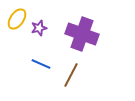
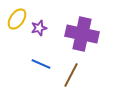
purple cross: rotated 8 degrees counterclockwise
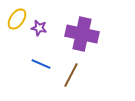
purple star: rotated 28 degrees clockwise
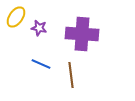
yellow ellipse: moved 1 px left, 2 px up
purple cross: rotated 8 degrees counterclockwise
brown line: rotated 35 degrees counterclockwise
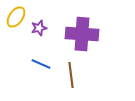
purple star: rotated 28 degrees counterclockwise
